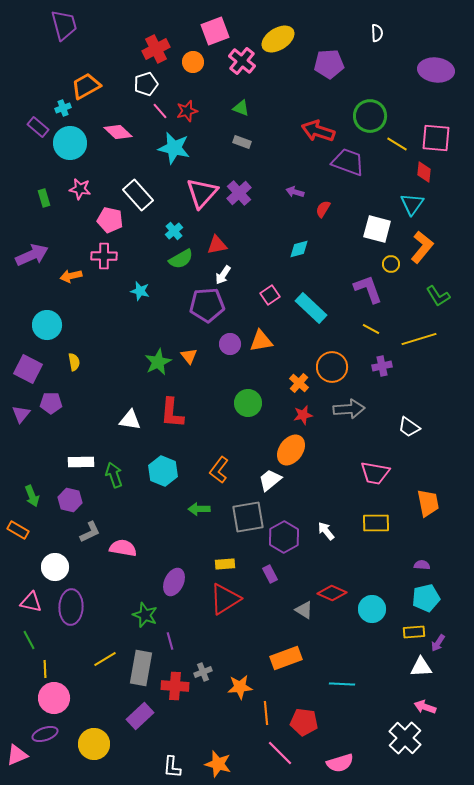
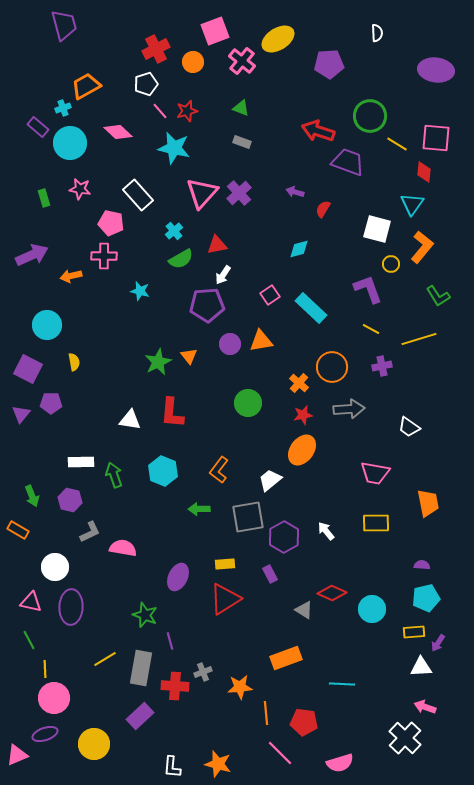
pink pentagon at (110, 220): moved 1 px right, 3 px down
orange ellipse at (291, 450): moved 11 px right
purple ellipse at (174, 582): moved 4 px right, 5 px up
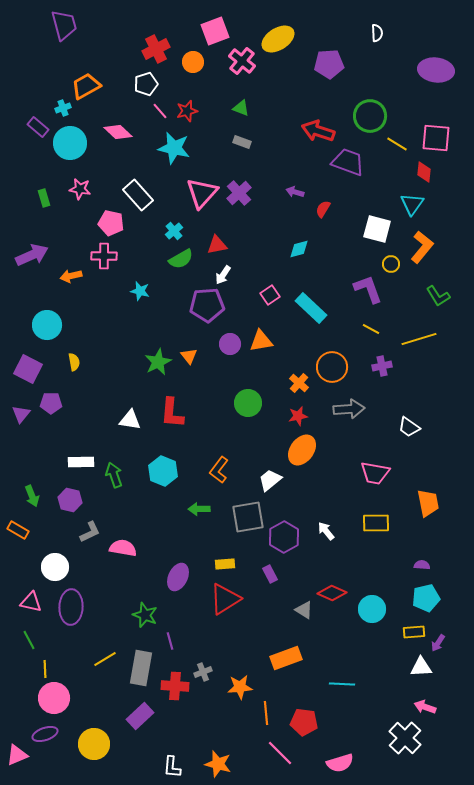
red star at (303, 415): moved 5 px left, 1 px down
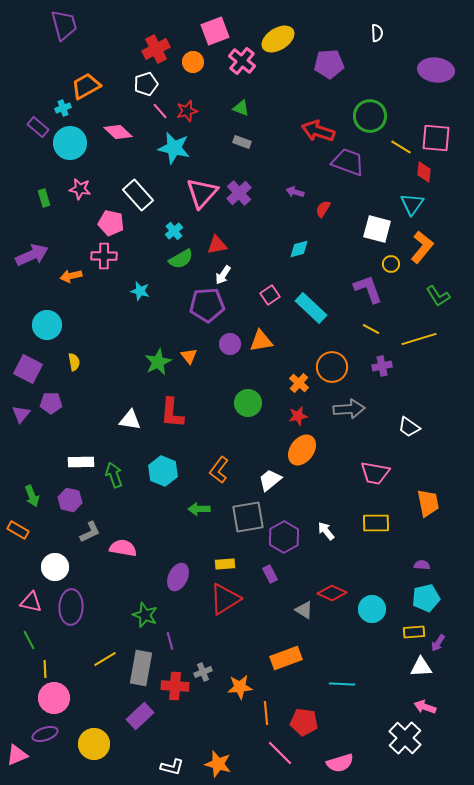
yellow line at (397, 144): moved 4 px right, 3 px down
white L-shape at (172, 767): rotated 80 degrees counterclockwise
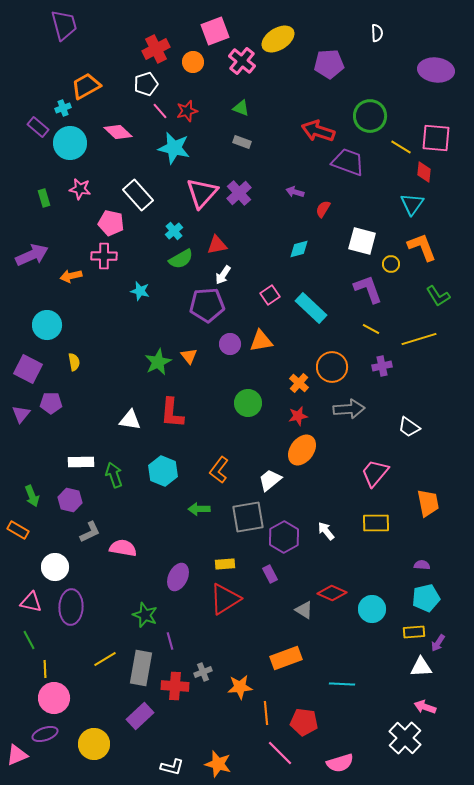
white square at (377, 229): moved 15 px left, 12 px down
orange L-shape at (422, 247): rotated 60 degrees counterclockwise
pink trapezoid at (375, 473): rotated 120 degrees clockwise
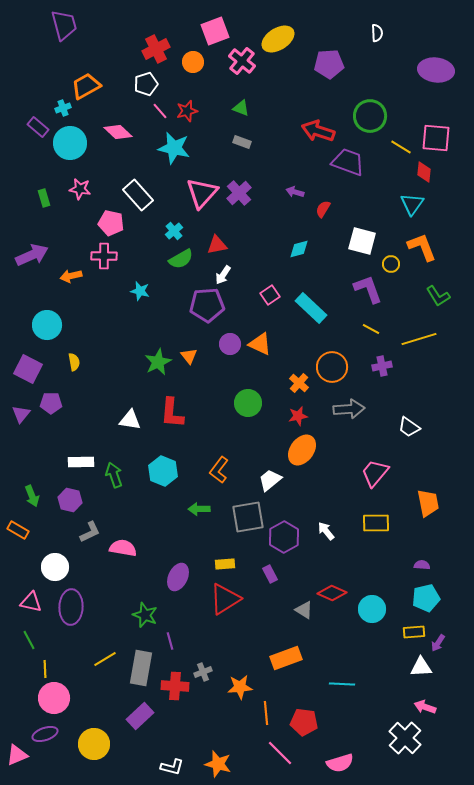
orange triangle at (261, 341): moved 1 px left, 3 px down; rotated 35 degrees clockwise
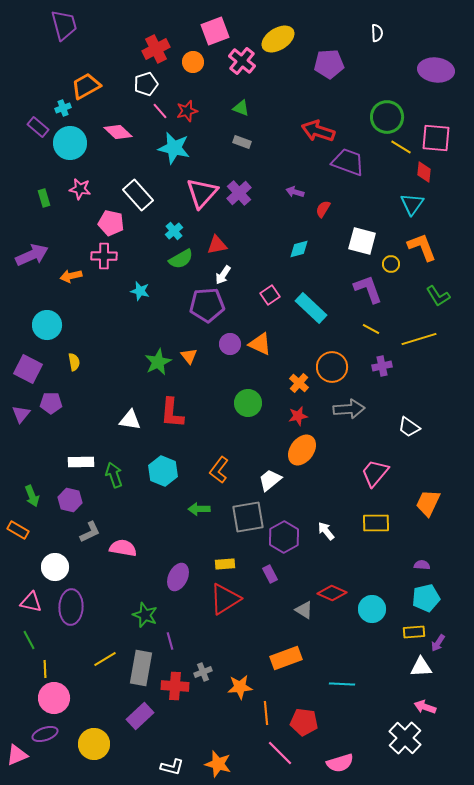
green circle at (370, 116): moved 17 px right, 1 px down
orange trapezoid at (428, 503): rotated 144 degrees counterclockwise
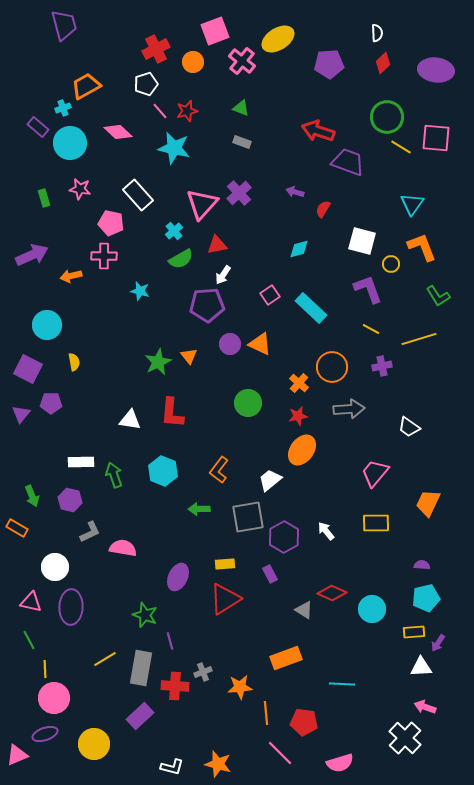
red diamond at (424, 172): moved 41 px left, 109 px up; rotated 40 degrees clockwise
pink triangle at (202, 193): moved 11 px down
orange rectangle at (18, 530): moved 1 px left, 2 px up
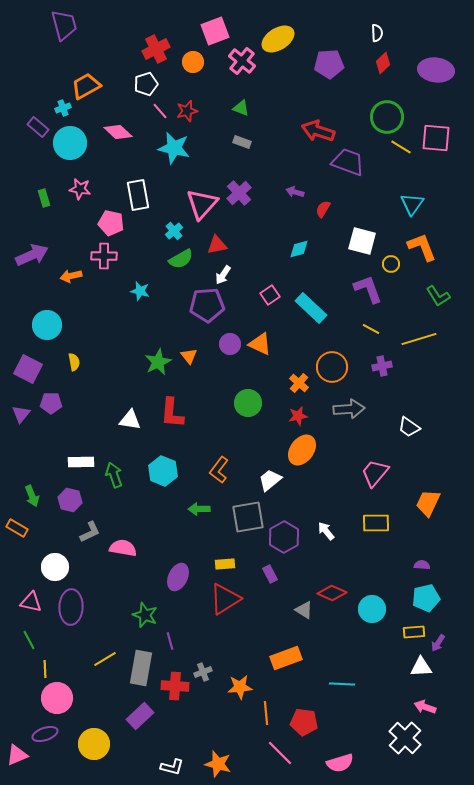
white rectangle at (138, 195): rotated 32 degrees clockwise
pink circle at (54, 698): moved 3 px right
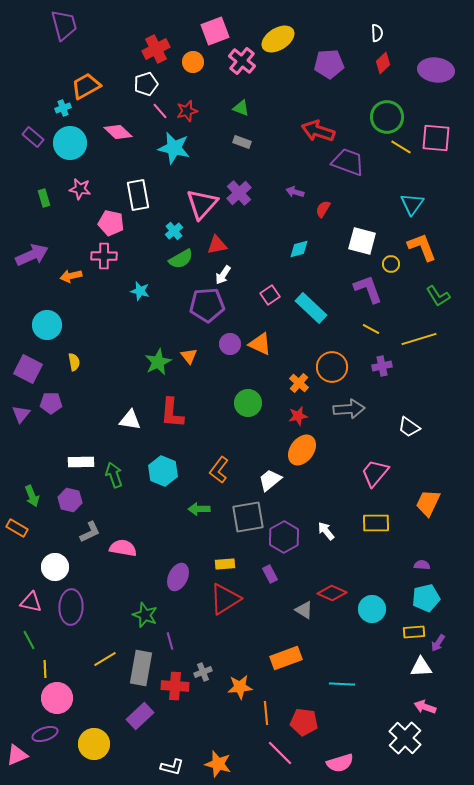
purple rectangle at (38, 127): moved 5 px left, 10 px down
